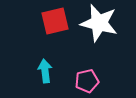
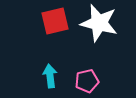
cyan arrow: moved 5 px right, 5 px down
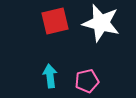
white star: moved 2 px right
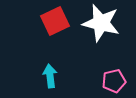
red square: rotated 12 degrees counterclockwise
pink pentagon: moved 27 px right
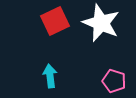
white star: rotated 9 degrees clockwise
pink pentagon: rotated 30 degrees clockwise
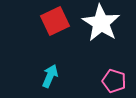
white star: rotated 9 degrees clockwise
cyan arrow: rotated 30 degrees clockwise
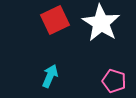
red square: moved 1 px up
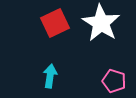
red square: moved 3 px down
cyan arrow: rotated 15 degrees counterclockwise
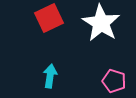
red square: moved 6 px left, 5 px up
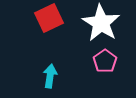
pink pentagon: moved 9 px left, 20 px up; rotated 20 degrees clockwise
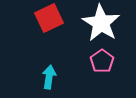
pink pentagon: moved 3 px left
cyan arrow: moved 1 px left, 1 px down
